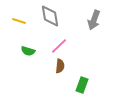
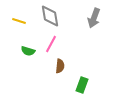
gray arrow: moved 2 px up
pink line: moved 8 px left, 2 px up; rotated 18 degrees counterclockwise
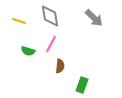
gray arrow: rotated 66 degrees counterclockwise
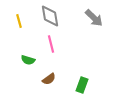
yellow line: rotated 56 degrees clockwise
pink line: rotated 42 degrees counterclockwise
green semicircle: moved 9 px down
brown semicircle: moved 11 px left, 13 px down; rotated 48 degrees clockwise
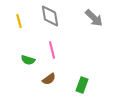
pink line: moved 1 px right, 6 px down
